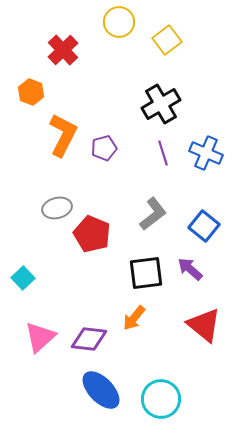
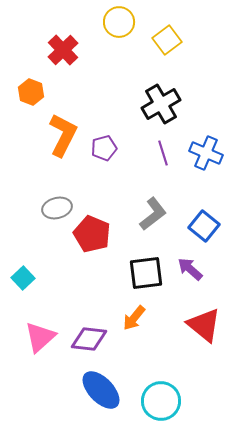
cyan circle: moved 2 px down
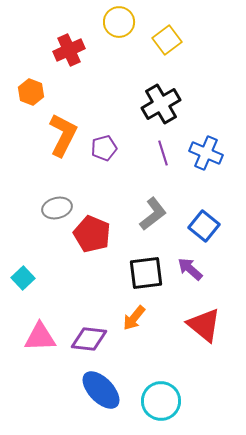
red cross: moved 6 px right; rotated 20 degrees clockwise
pink triangle: rotated 40 degrees clockwise
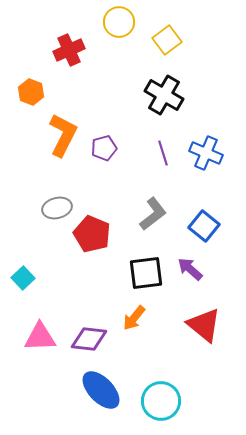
black cross: moved 3 px right, 9 px up; rotated 30 degrees counterclockwise
